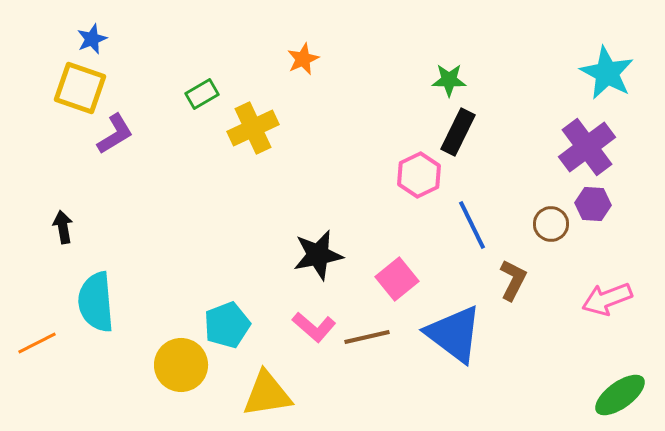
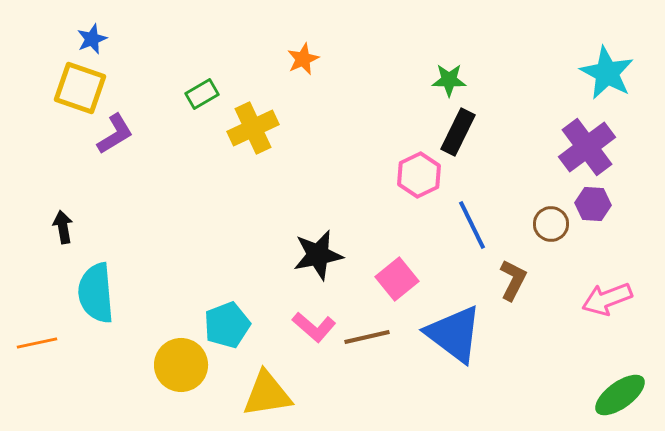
cyan semicircle: moved 9 px up
orange line: rotated 15 degrees clockwise
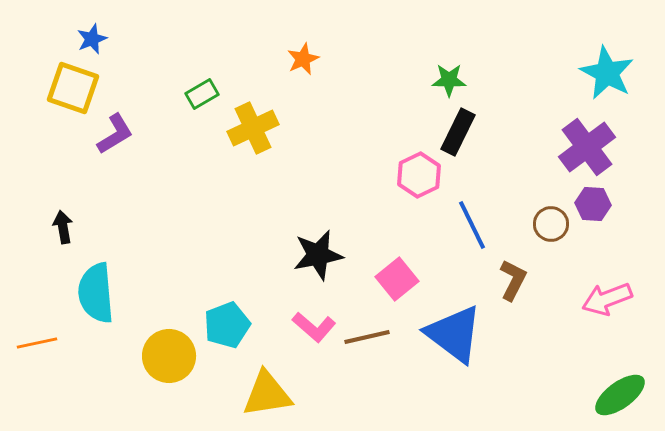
yellow square: moved 7 px left
yellow circle: moved 12 px left, 9 px up
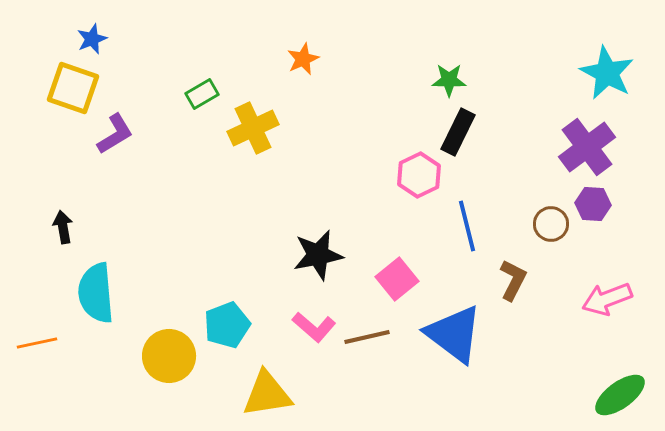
blue line: moved 5 px left, 1 px down; rotated 12 degrees clockwise
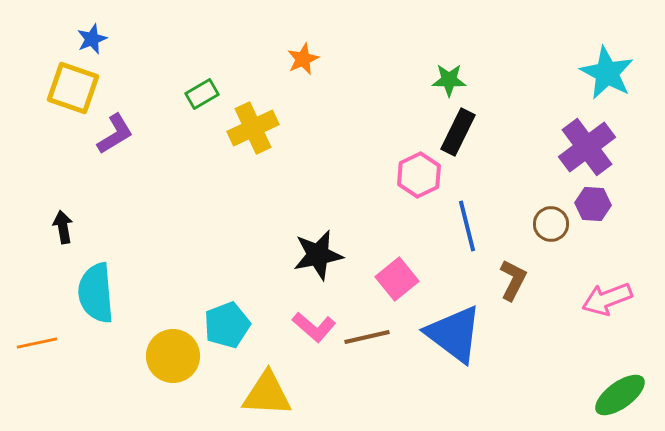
yellow circle: moved 4 px right
yellow triangle: rotated 12 degrees clockwise
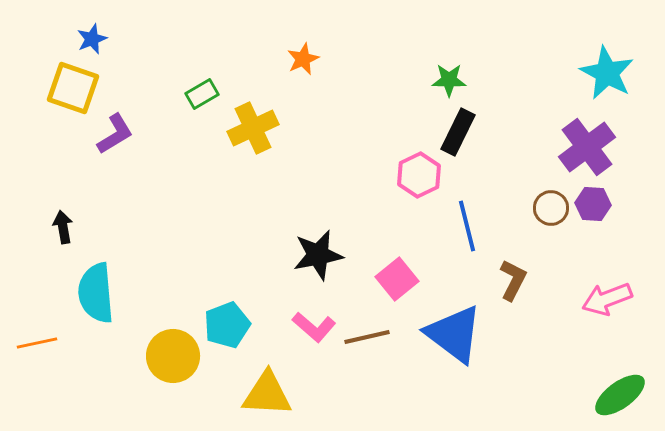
brown circle: moved 16 px up
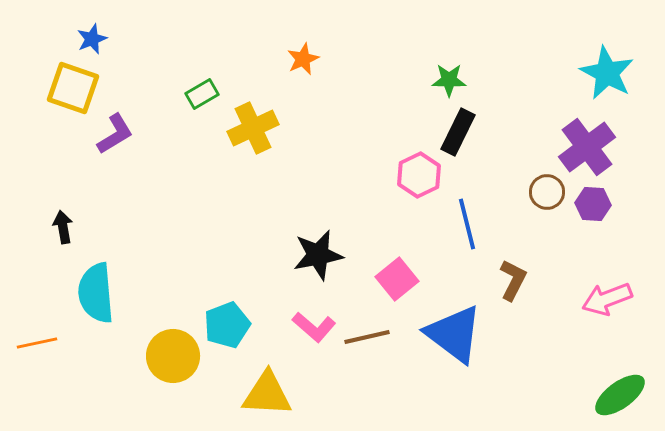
brown circle: moved 4 px left, 16 px up
blue line: moved 2 px up
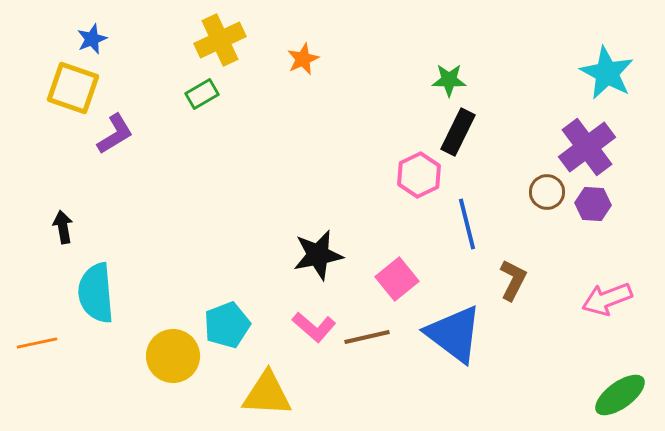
yellow cross: moved 33 px left, 88 px up
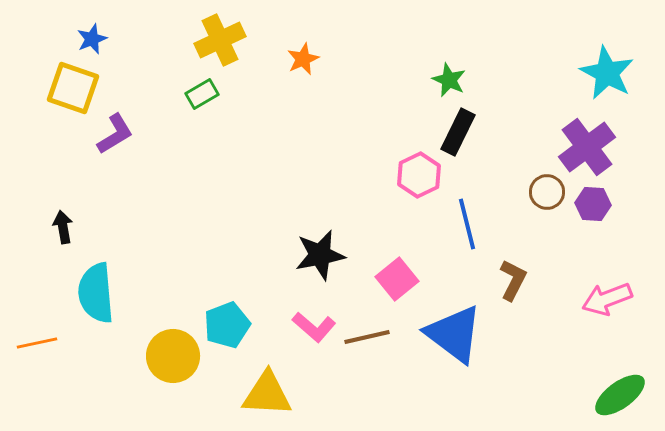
green star: rotated 24 degrees clockwise
black star: moved 2 px right
